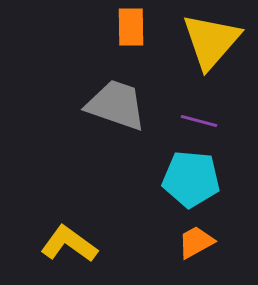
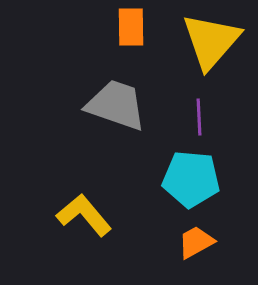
purple line: moved 4 px up; rotated 72 degrees clockwise
yellow L-shape: moved 15 px right, 29 px up; rotated 14 degrees clockwise
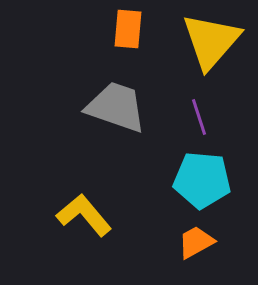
orange rectangle: moved 3 px left, 2 px down; rotated 6 degrees clockwise
gray trapezoid: moved 2 px down
purple line: rotated 15 degrees counterclockwise
cyan pentagon: moved 11 px right, 1 px down
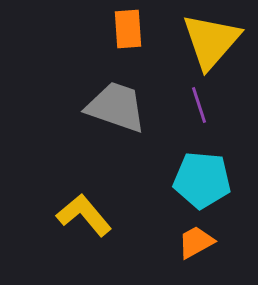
orange rectangle: rotated 9 degrees counterclockwise
purple line: moved 12 px up
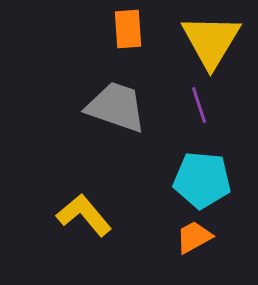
yellow triangle: rotated 10 degrees counterclockwise
orange trapezoid: moved 2 px left, 5 px up
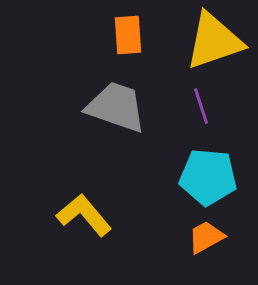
orange rectangle: moved 6 px down
yellow triangle: moved 3 px right; rotated 40 degrees clockwise
purple line: moved 2 px right, 1 px down
cyan pentagon: moved 6 px right, 3 px up
orange trapezoid: moved 12 px right
